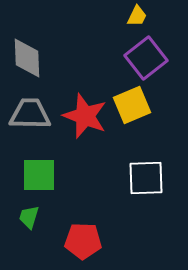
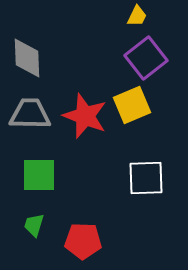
green trapezoid: moved 5 px right, 8 px down
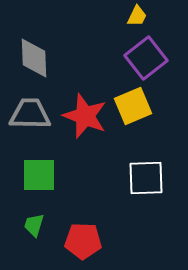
gray diamond: moved 7 px right
yellow square: moved 1 px right, 1 px down
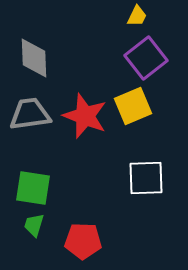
gray trapezoid: rotated 9 degrees counterclockwise
green square: moved 6 px left, 13 px down; rotated 9 degrees clockwise
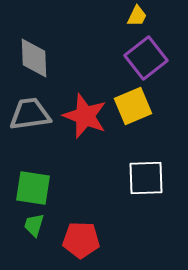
red pentagon: moved 2 px left, 1 px up
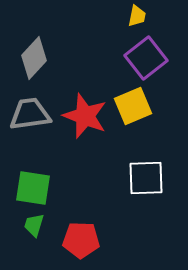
yellow trapezoid: rotated 15 degrees counterclockwise
gray diamond: rotated 45 degrees clockwise
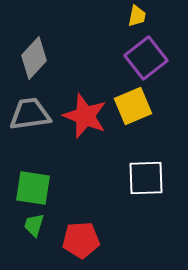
red pentagon: rotated 6 degrees counterclockwise
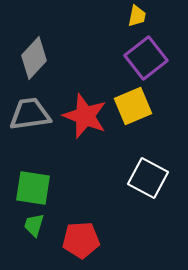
white square: moved 2 px right; rotated 30 degrees clockwise
